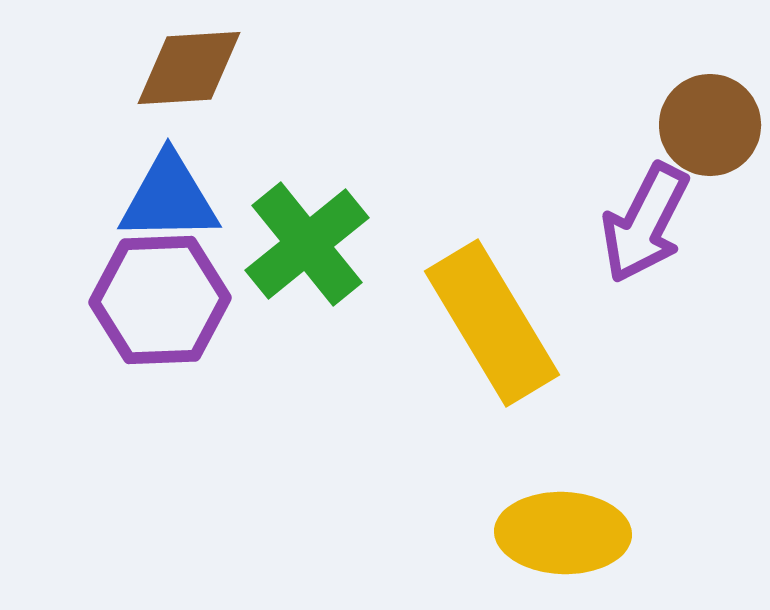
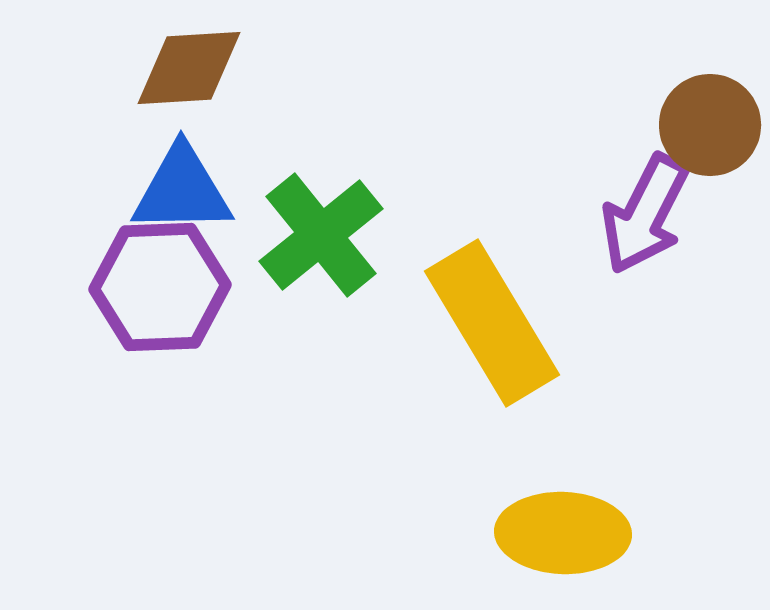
blue triangle: moved 13 px right, 8 px up
purple arrow: moved 9 px up
green cross: moved 14 px right, 9 px up
purple hexagon: moved 13 px up
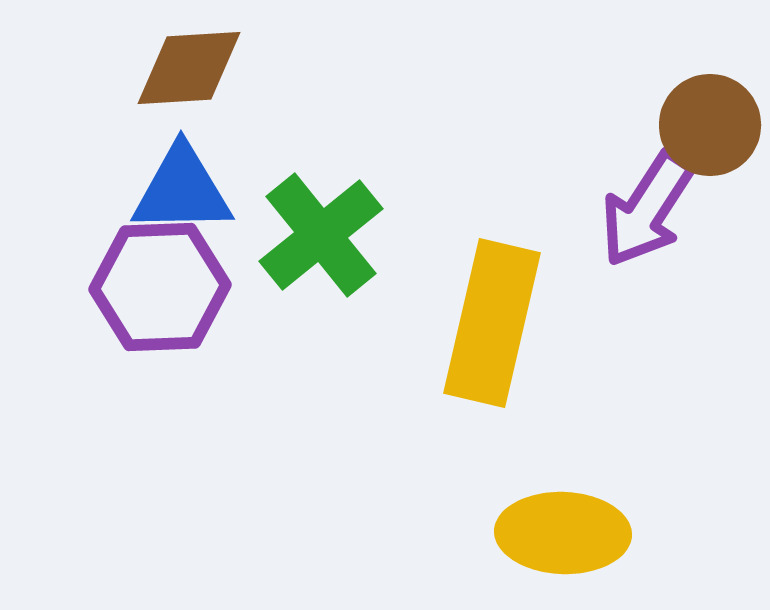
purple arrow: moved 2 px right, 5 px up; rotated 6 degrees clockwise
yellow rectangle: rotated 44 degrees clockwise
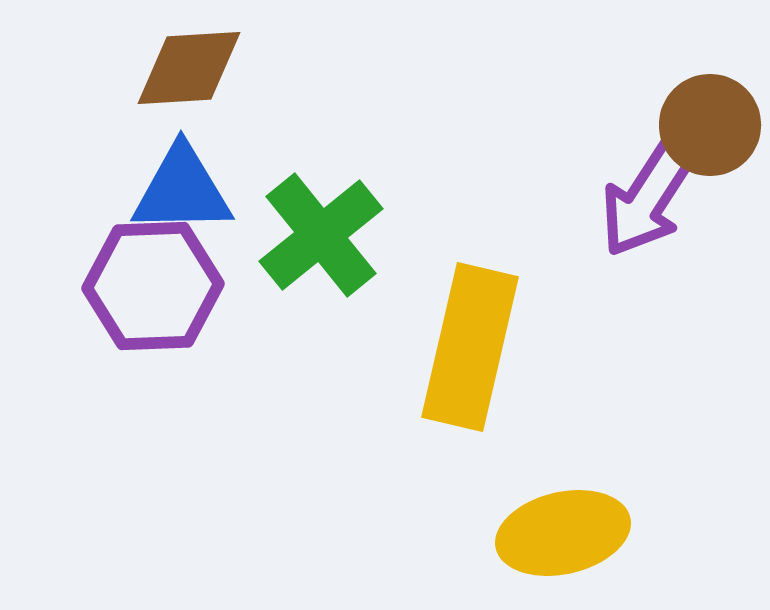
purple arrow: moved 10 px up
purple hexagon: moved 7 px left, 1 px up
yellow rectangle: moved 22 px left, 24 px down
yellow ellipse: rotated 15 degrees counterclockwise
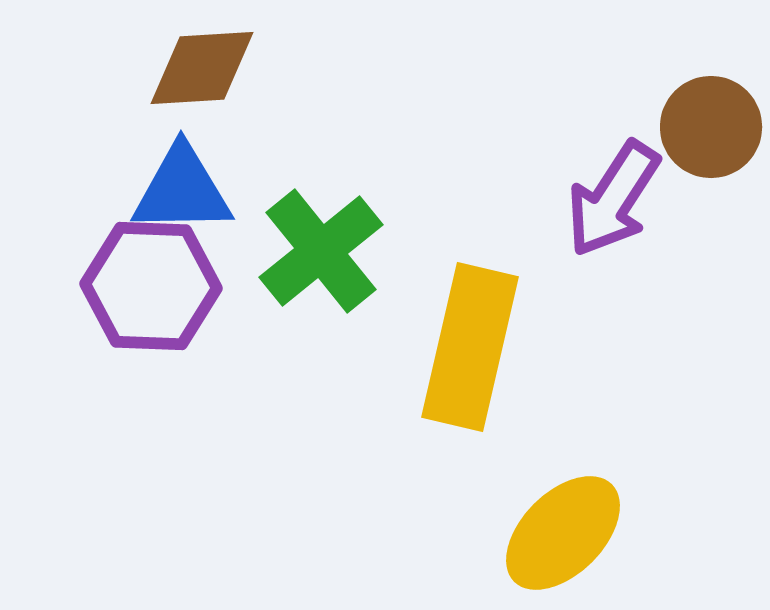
brown diamond: moved 13 px right
brown circle: moved 1 px right, 2 px down
purple arrow: moved 34 px left
green cross: moved 16 px down
purple hexagon: moved 2 px left; rotated 4 degrees clockwise
yellow ellipse: rotated 32 degrees counterclockwise
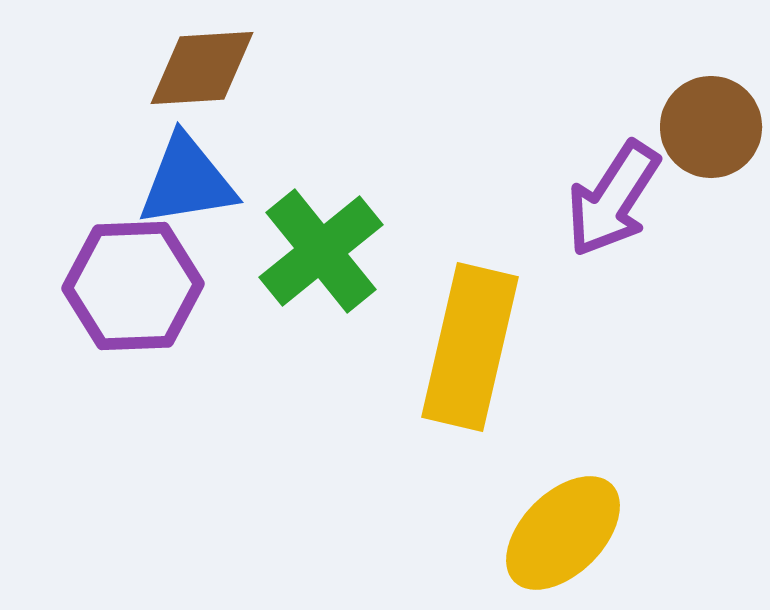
blue triangle: moved 5 px right, 9 px up; rotated 8 degrees counterclockwise
purple hexagon: moved 18 px left; rotated 4 degrees counterclockwise
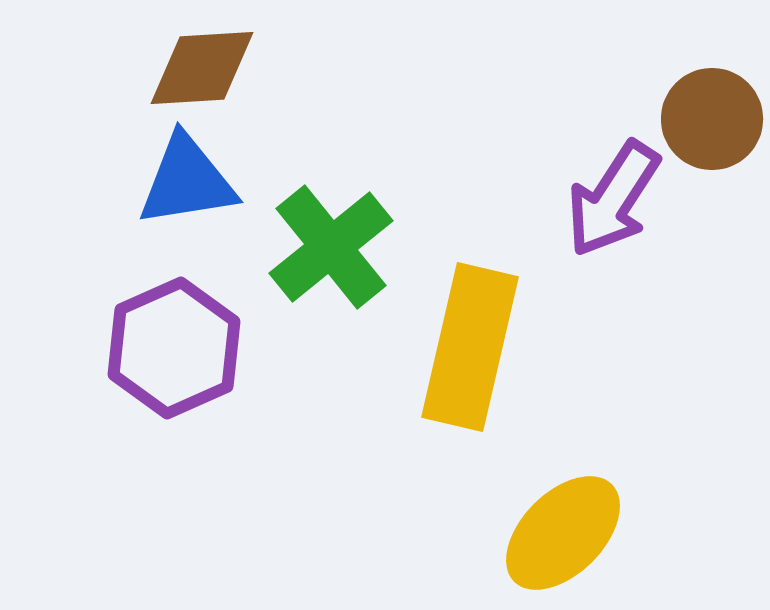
brown circle: moved 1 px right, 8 px up
green cross: moved 10 px right, 4 px up
purple hexagon: moved 41 px right, 62 px down; rotated 22 degrees counterclockwise
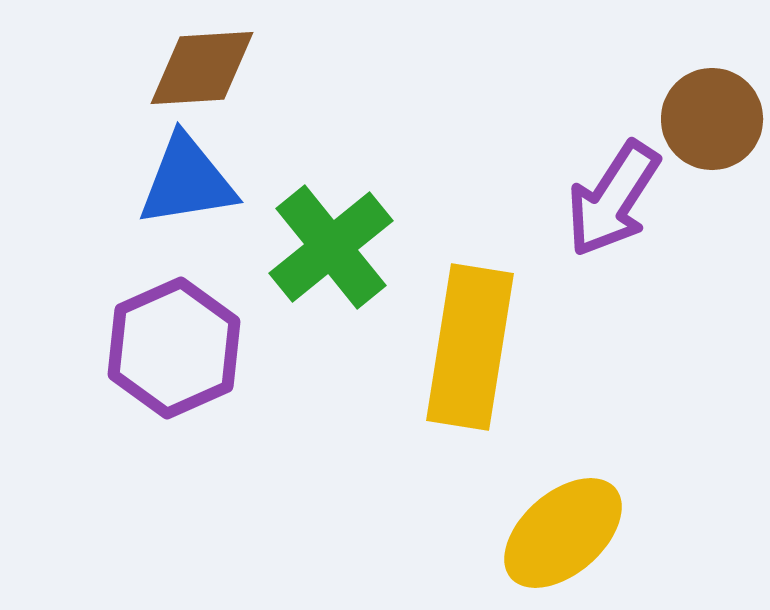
yellow rectangle: rotated 4 degrees counterclockwise
yellow ellipse: rotated 4 degrees clockwise
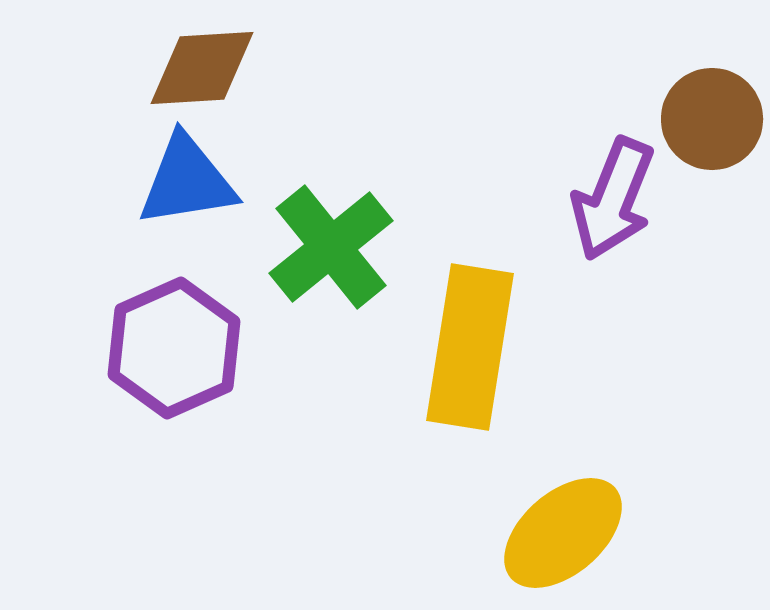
purple arrow: rotated 11 degrees counterclockwise
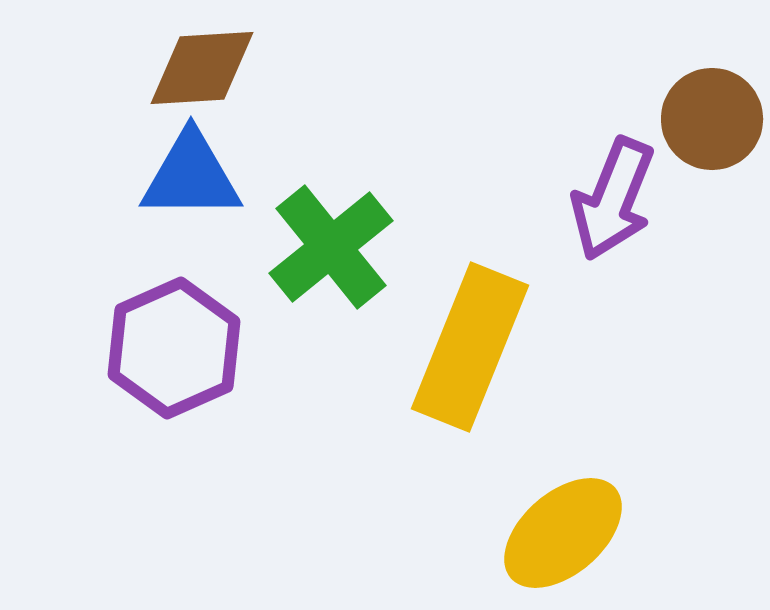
blue triangle: moved 4 px right, 5 px up; rotated 9 degrees clockwise
yellow rectangle: rotated 13 degrees clockwise
